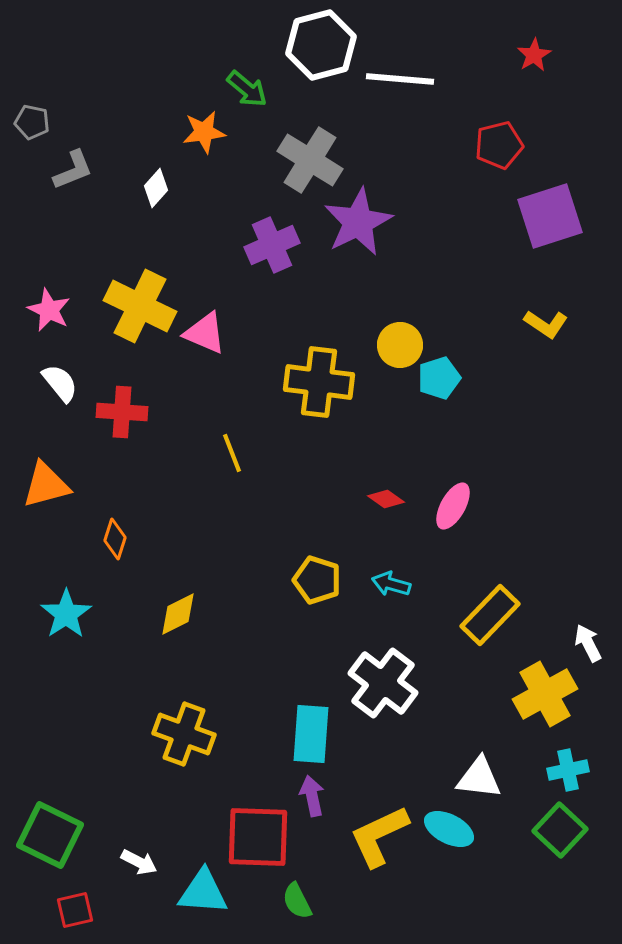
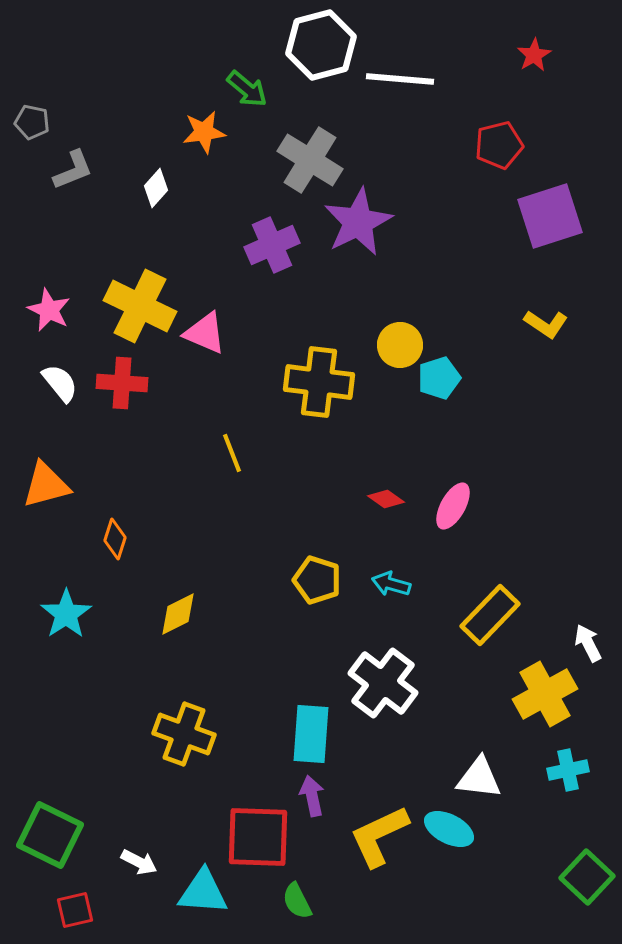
red cross at (122, 412): moved 29 px up
green square at (560, 830): moved 27 px right, 47 px down
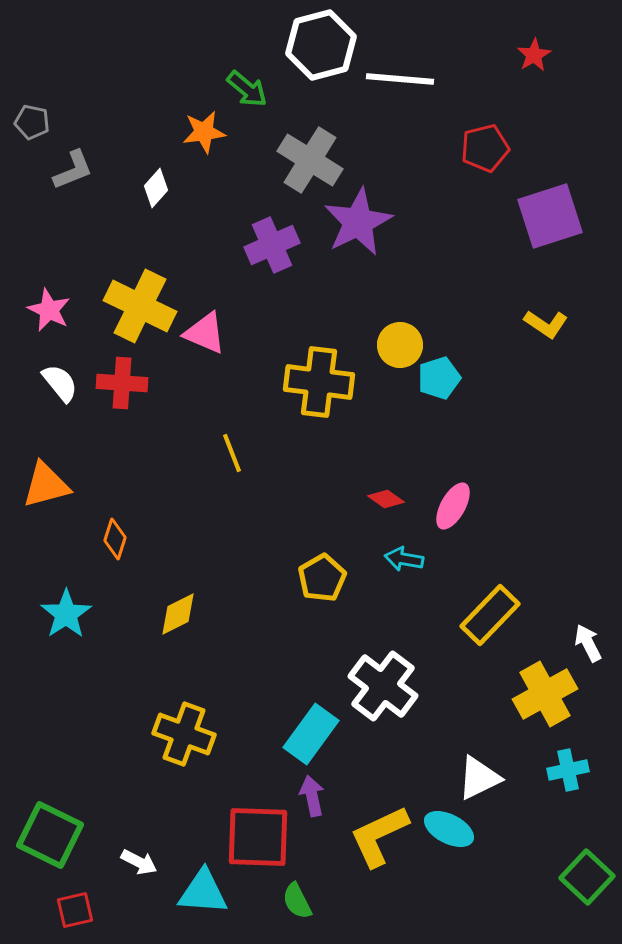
red pentagon at (499, 145): moved 14 px left, 3 px down
yellow pentagon at (317, 580): moved 5 px right, 2 px up; rotated 24 degrees clockwise
cyan arrow at (391, 584): moved 13 px right, 25 px up; rotated 6 degrees counterclockwise
white cross at (383, 683): moved 3 px down
cyan rectangle at (311, 734): rotated 32 degrees clockwise
white triangle at (479, 778): rotated 33 degrees counterclockwise
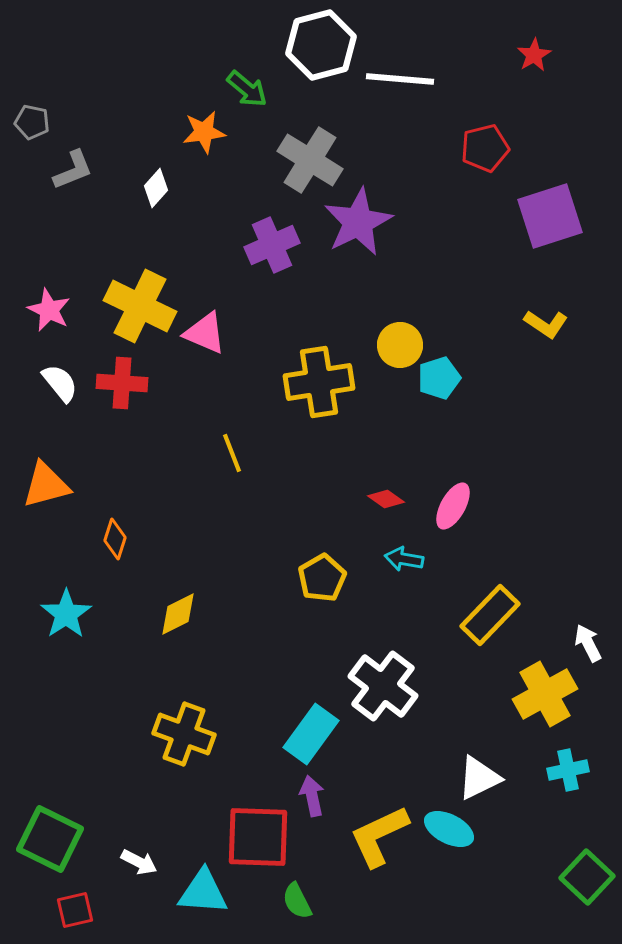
yellow cross at (319, 382): rotated 16 degrees counterclockwise
green square at (50, 835): moved 4 px down
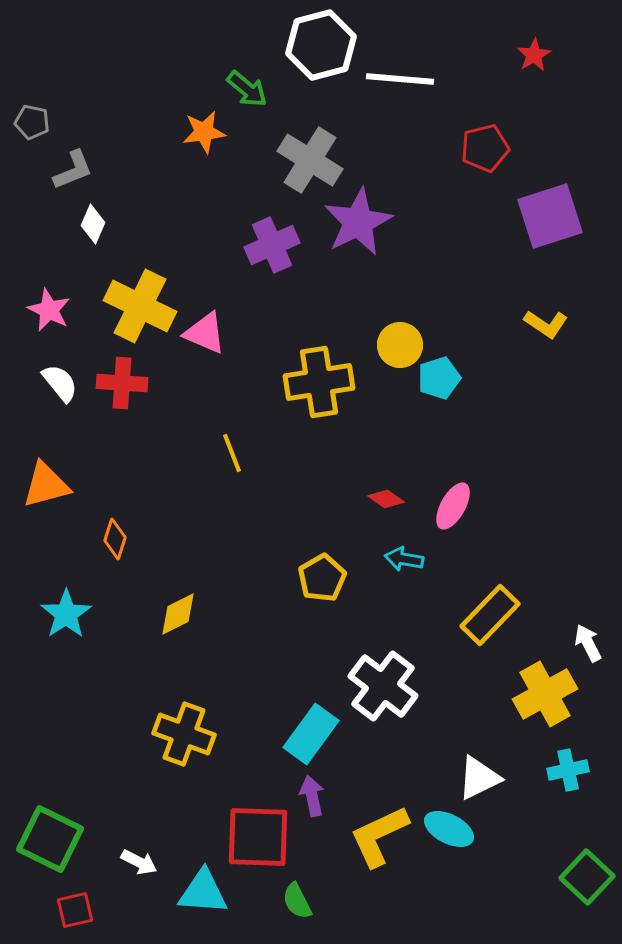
white diamond at (156, 188): moved 63 px left, 36 px down; rotated 18 degrees counterclockwise
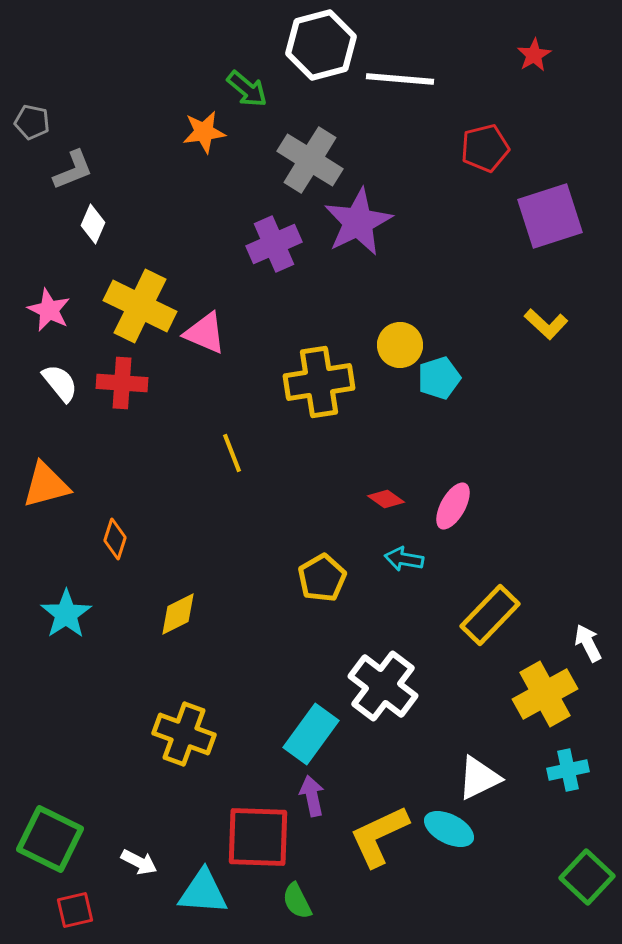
purple cross at (272, 245): moved 2 px right, 1 px up
yellow L-shape at (546, 324): rotated 9 degrees clockwise
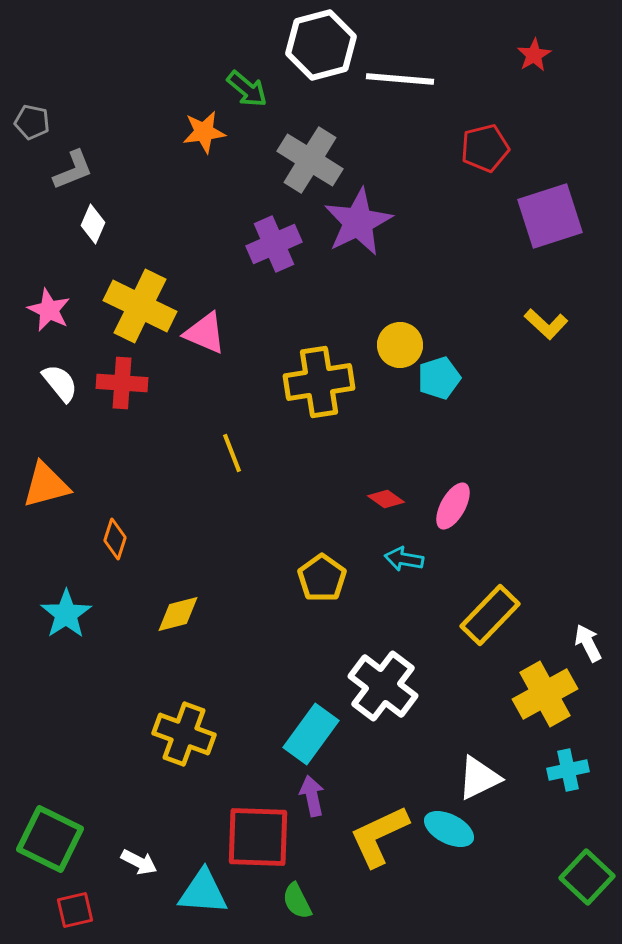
yellow pentagon at (322, 578): rotated 6 degrees counterclockwise
yellow diamond at (178, 614): rotated 12 degrees clockwise
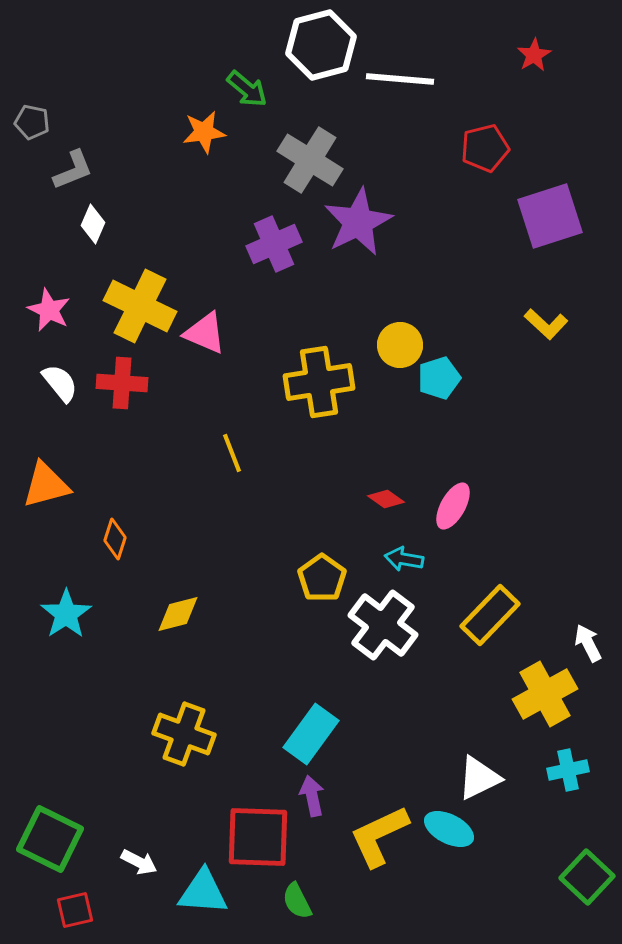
white cross at (383, 686): moved 61 px up
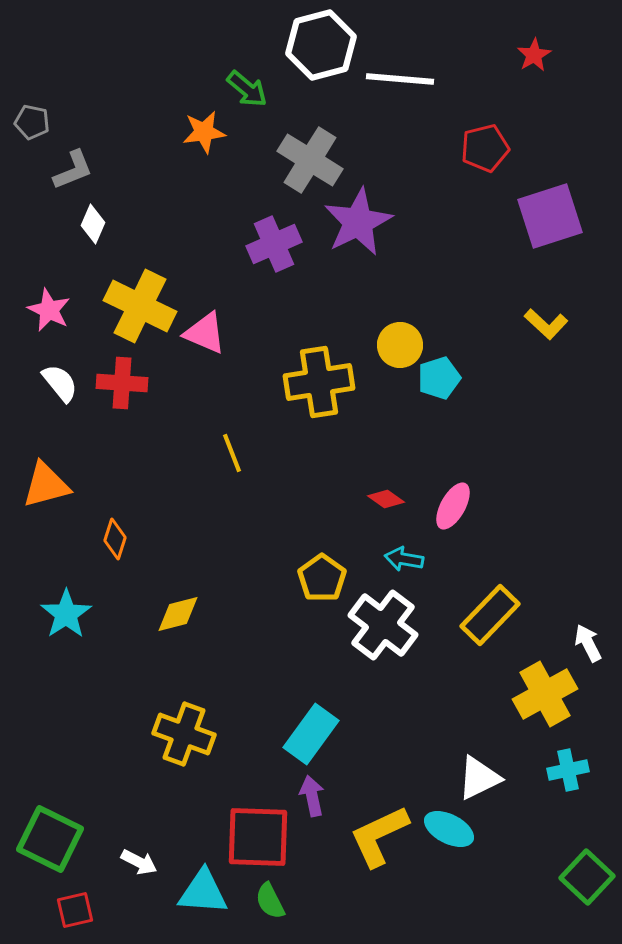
green semicircle at (297, 901): moved 27 px left
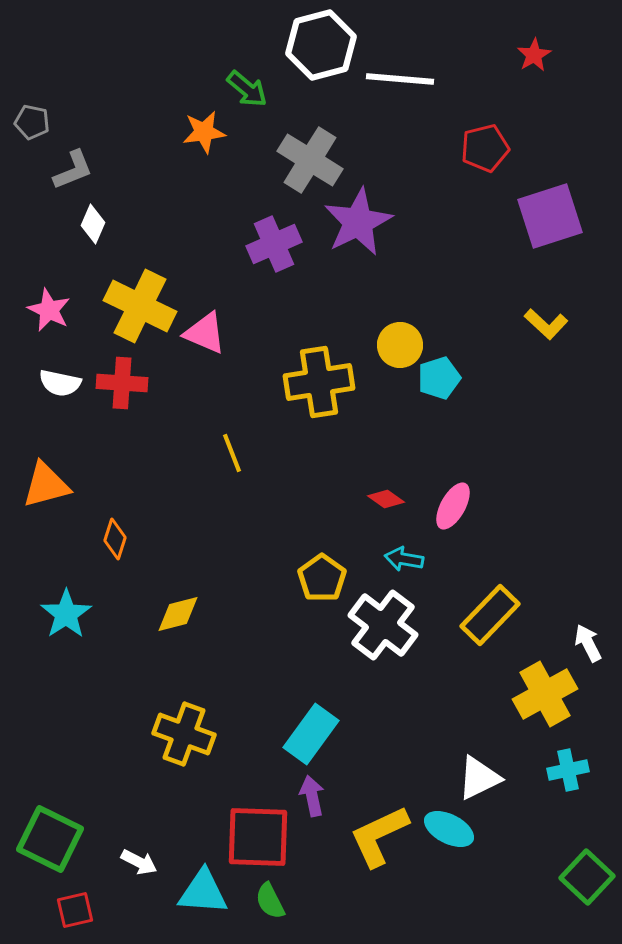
white semicircle at (60, 383): rotated 141 degrees clockwise
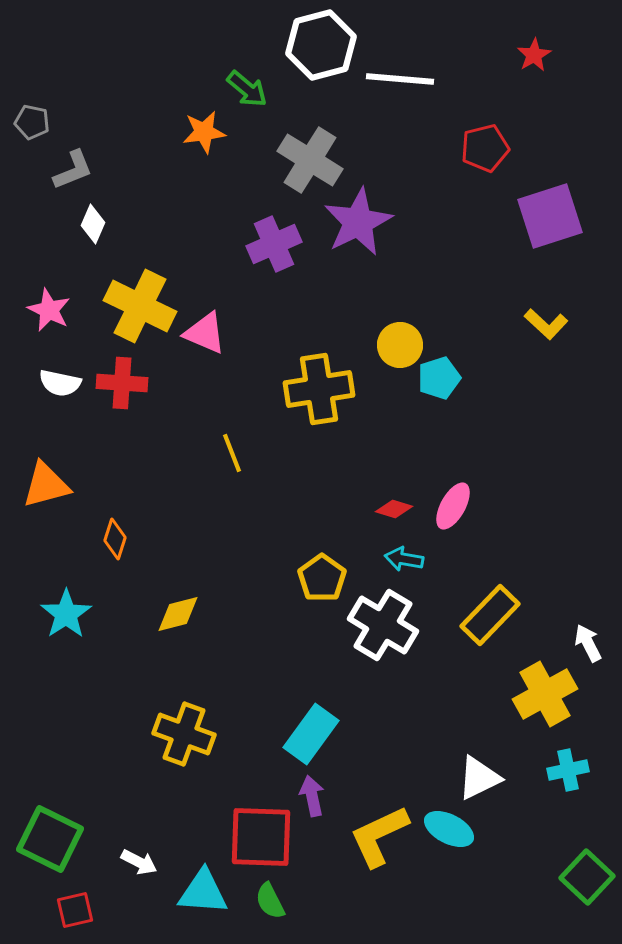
yellow cross at (319, 382): moved 7 px down
red diamond at (386, 499): moved 8 px right, 10 px down; rotated 18 degrees counterclockwise
white cross at (383, 625): rotated 6 degrees counterclockwise
red square at (258, 837): moved 3 px right
